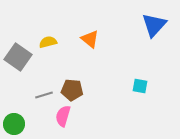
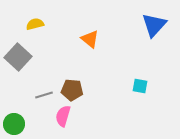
yellow semicircle: moved 13 px left, 18 px up
gray square: rotated 8 degrees clockwise
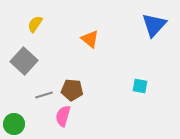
yellow semicircle: rotated 42 degrees counterclockwise
gray square: moved 6 px right, 4 px down
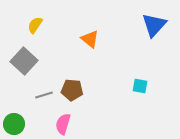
yellow semicircle: moved 1 px down
pink semicircle: moved 8 px down
